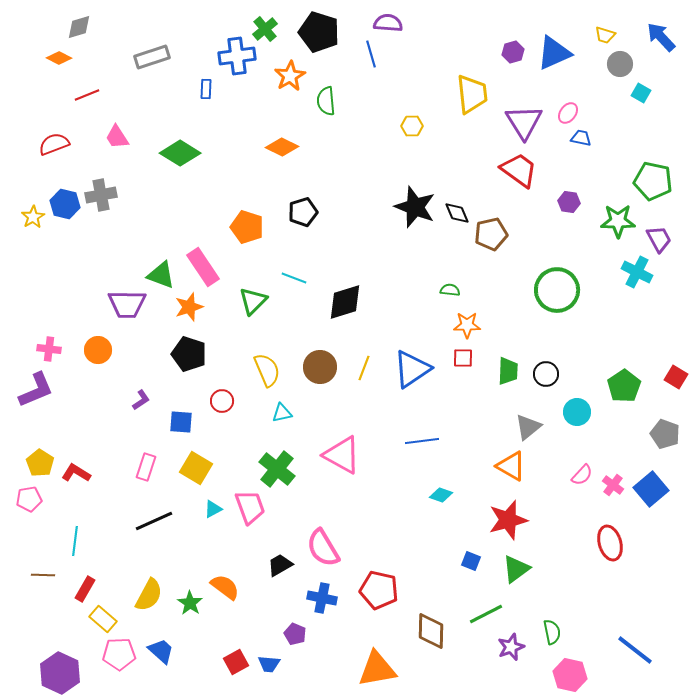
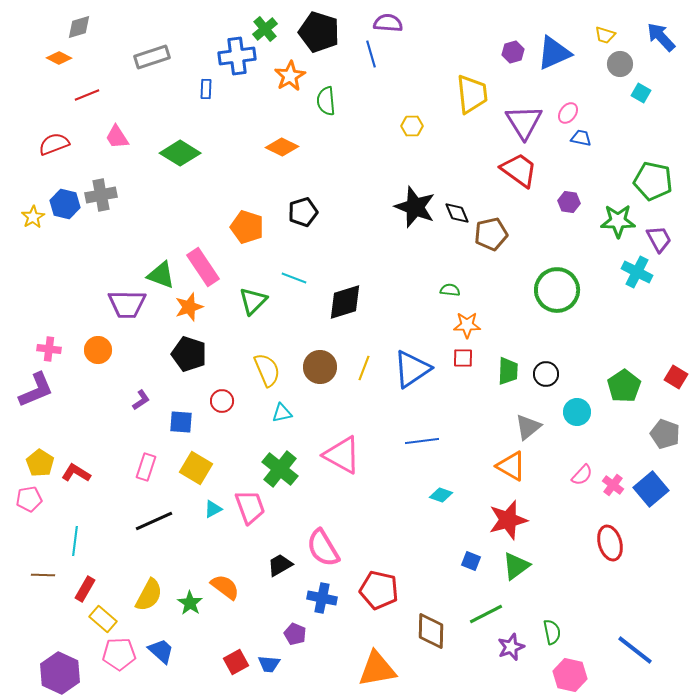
green cross at (277, 469): moved 3 px right
green triangle at (516, 569): moved 3 px up
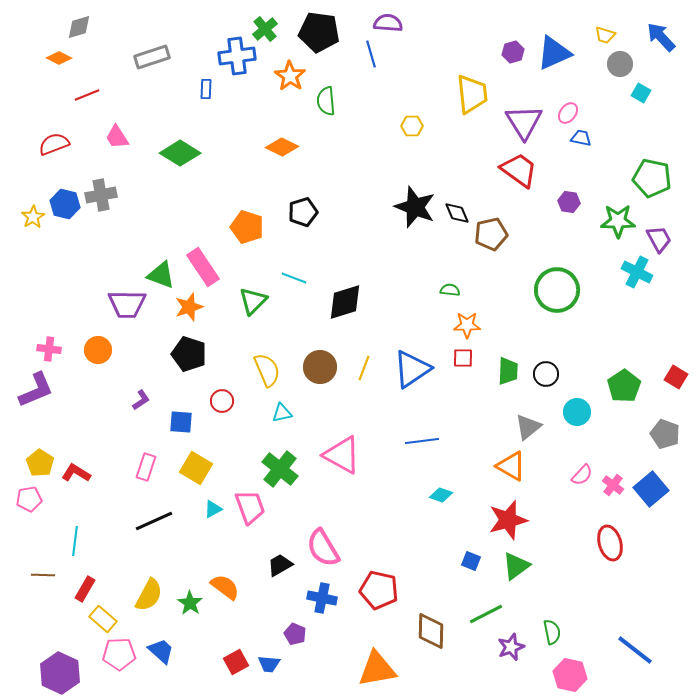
black pentagon at (319, 32): rotated 9 degrees counterclockwise
orange star at (290, 76): rotated 8 degrees counterclockwise
green pentagon at (653, 181): moved 1 px left, 3 px up
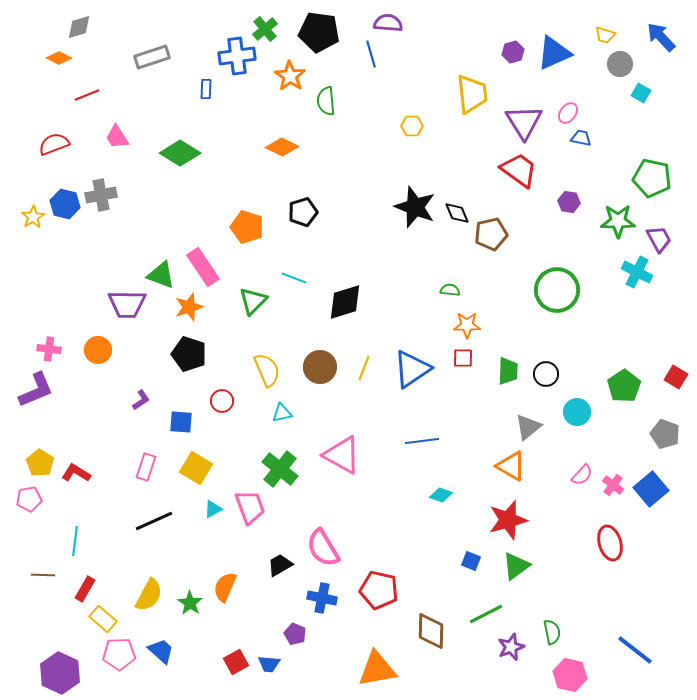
orange semicircle at (225, 587): rotated 104 degrees counterclockwise
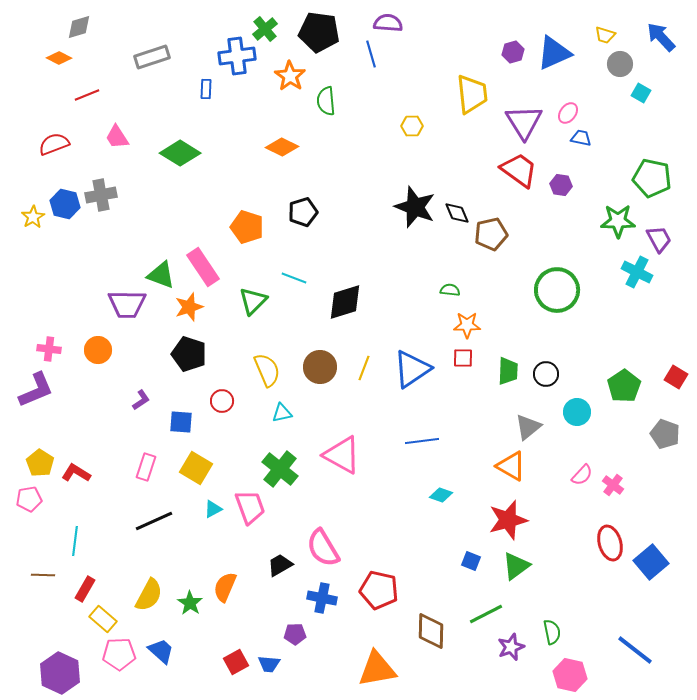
purple hexagon at (569, 202): moved 8 px left, 17 px up
blue square at (651, 489): moved 73 px down
purple pentagon at (295, 634): rotated 25 degrees counterclockwise
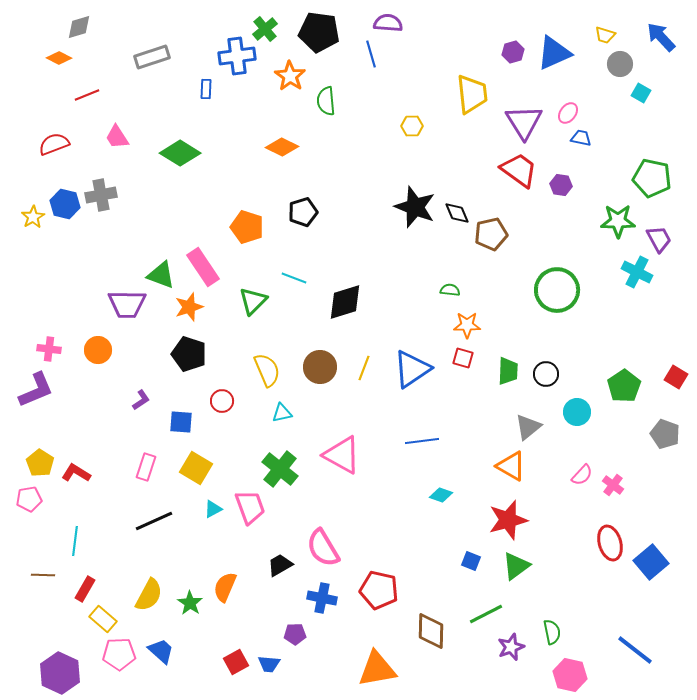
red square at (463, 358): rotated 15 degrees clockwise
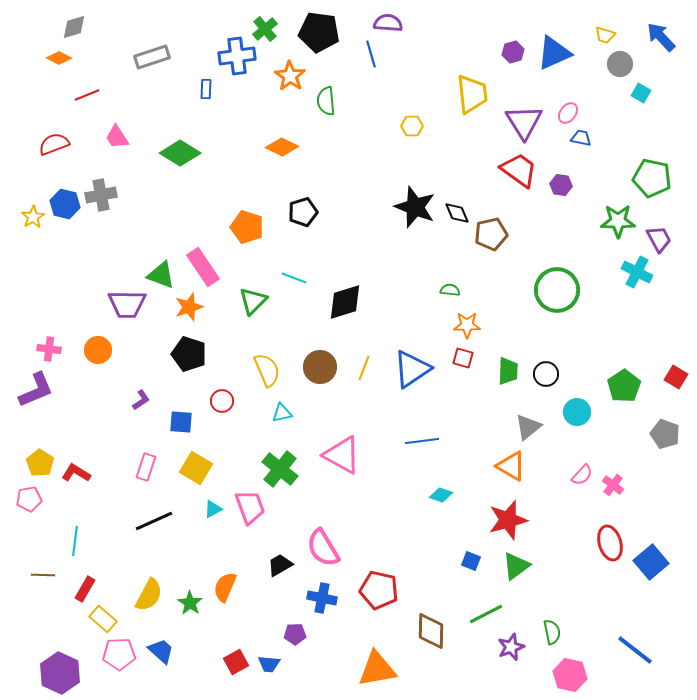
gray diamond at (79, 27): moved 5 px left
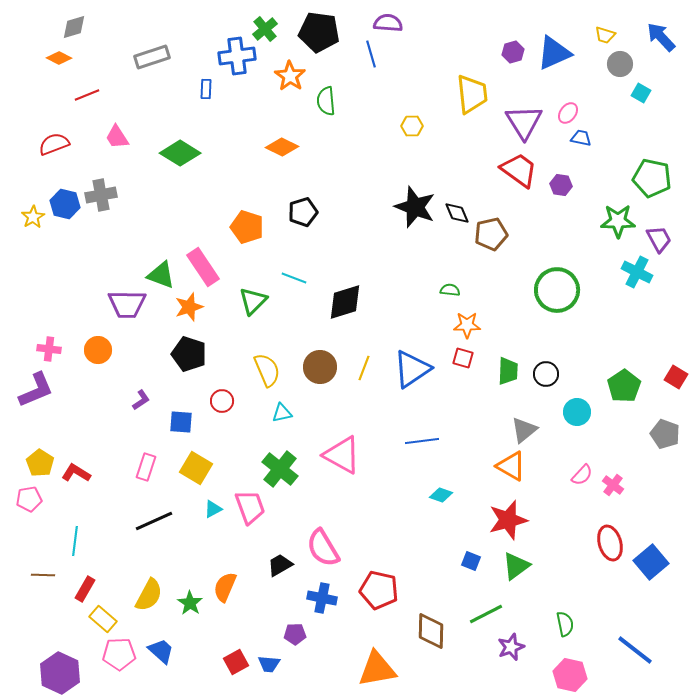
gray triangle at (528, 427): moved 4 px left, 3 px down
green semicircle at (552, 632): moved 13 px right, 8 px up
